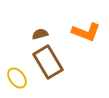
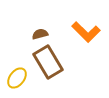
orange L-shape: rotated 24 degrees clockwise
yellow ellipse: rotated 75 degrees clockwise
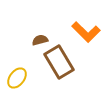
brown semicircle: moved 6 px down
brown rectangle: moved 11 px right
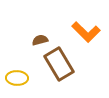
brown rectangle: moved 2 px down
yellow ellipse: rotated 55 degrees clockwise
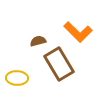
orange L-shape: moved 8 px left
brown semicircle: moved 2 px left, 1 px down
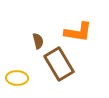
orange L-shape: rotated 36 degrees counterclockwise
brown semicircle: rotated 91 degrees clockwise
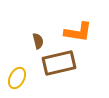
brown rectangle: moved 1 px up; rotated 72 degrees counterclockwise
yellow ellipse: rotated 65 degrees counterclockwise
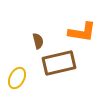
orange L-shape: moved 4 px right
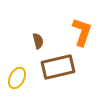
orange L-shape: rotated 80 degrees counterclockwise
brown rectangle: moved 1 px left, 4 px down
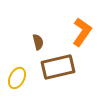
orange L-shape: rotated 16 degrees clockwise
brown semicircle: moved 1 px down
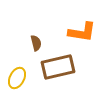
orange L-shape: rotated 64 degrees clockwise
brown semicircle: moved 2 px left, 1 px down
